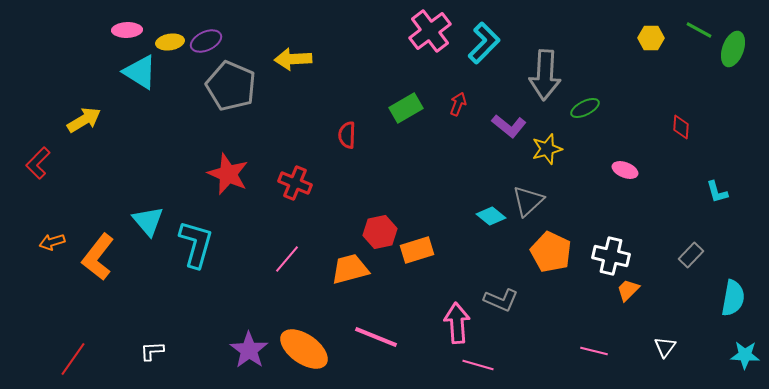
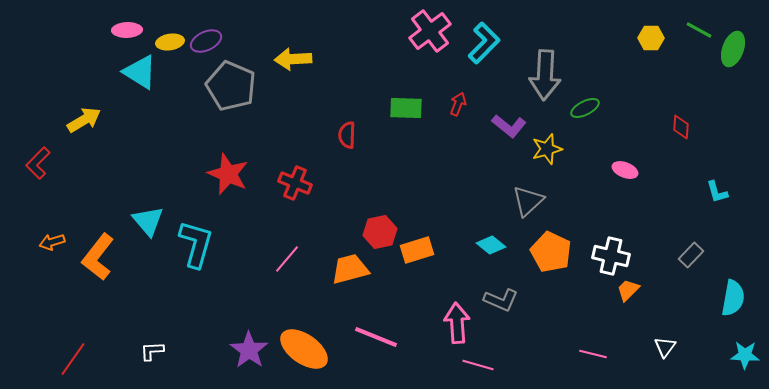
green rectangle at (406, 108): rotated 32 degrees clockwise
cyan diamond at (491, 216): moved 29 px down
pink line at (594, 351): moved 1 px left, 3 px down
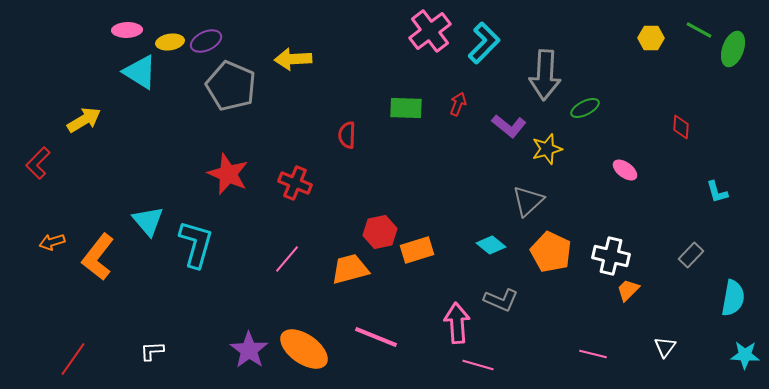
pink ellipse at (625, 170): rotated 15 degrees clockwise
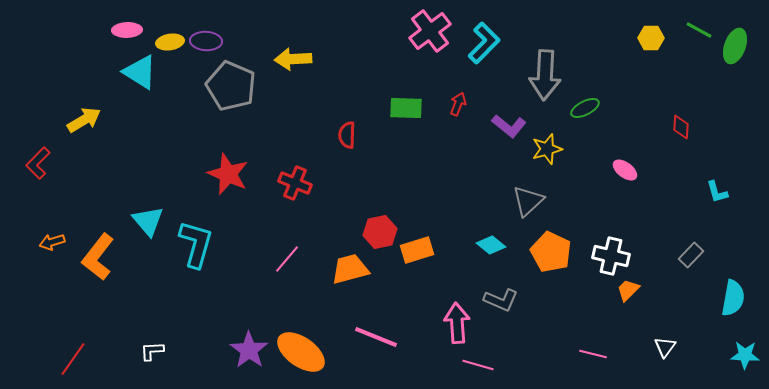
purple ellipse at (206, 41): rotated 28 degrees clockwise
green ellipse at (733, 49): moved 2 px right, 3 px up
orange ellipse at (304, 349): moved 3 px left, 3 px down
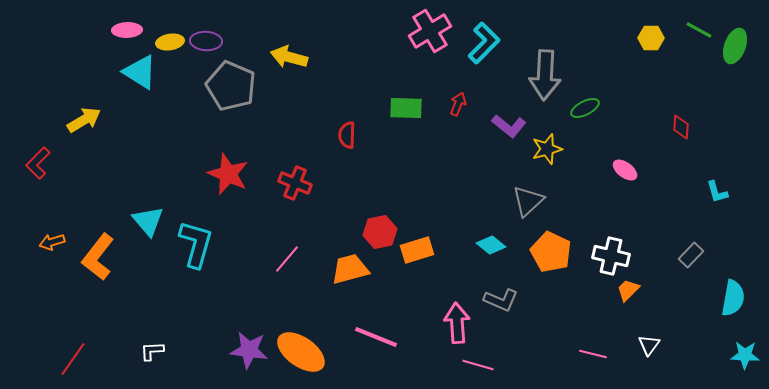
pink cross at (430, 31): rotated 6 degrees clockwise
yellow arrow at (293, 59): moved 4 px left, 2 px up; rotated 18 degrees clockwise
white triangle at (665, 347): moved 16 px left, 2 px up
purple star at (249, 350): rotated 27 degrees counterclockwise
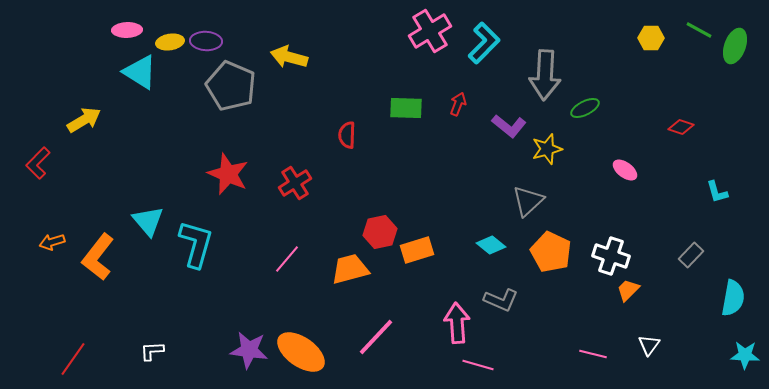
red diamond at (681, 127): rotated 75 degrees counterclockwise
red cross at (295, 183): rotated 36 degrees clockwise
white cross at (611, 256): rotated 6 degrees clockwise
pink line at (376, 337): rotated 69 degrees counterclockwise
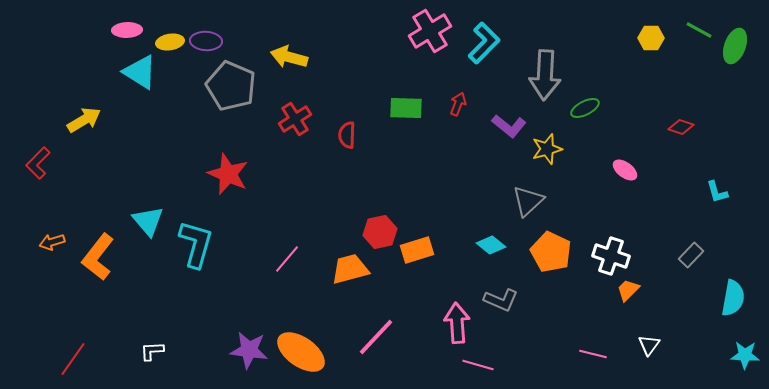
red cross at (295, 183): moved 64 px up
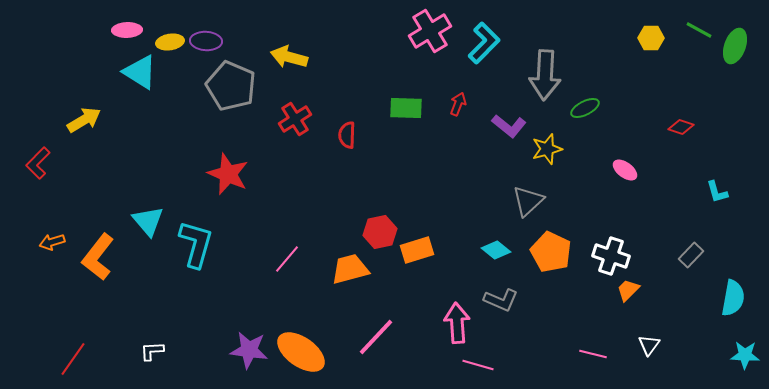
cyan diamond at (491, 245): moved 5 px right, 5 px down
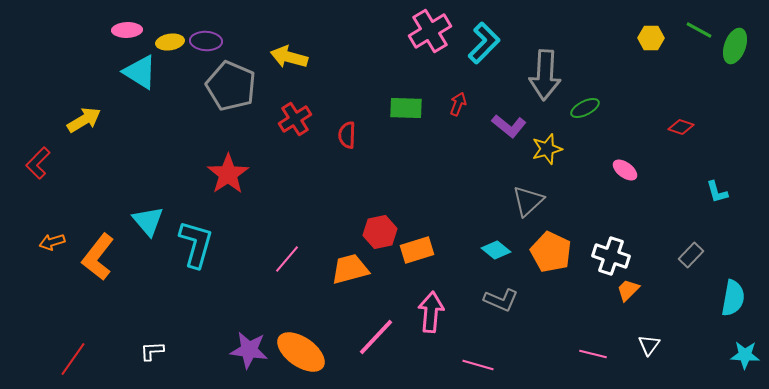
red star at (228, 174): rotated 15 degrees clockwise
pink arrow at (457, 323): moved 26 px left, 11 px up; rotated 9 degrees clockwise
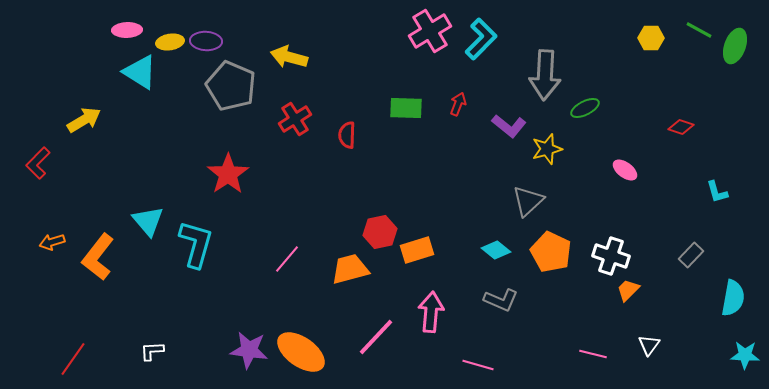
cyan L-shape at (484, 43): moved 3 px left, 4 px up
